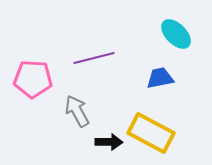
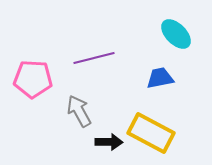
gray arrow: moved 2 px right
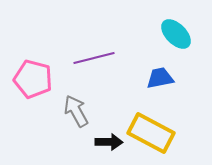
pink pentagon: rotated 12 degrees clockwise
gray arrow: moved 3 px left
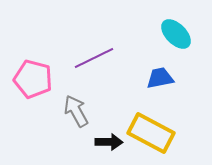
purple line: rotated 12 degrees counterclockwise
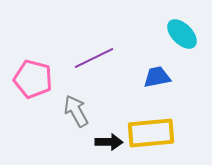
cyan ellipse: moved 6 px right
blue trapezoid: moved 3 px left, 1 px up
yellow rectangle: rotated 33 degrees counterclockwise
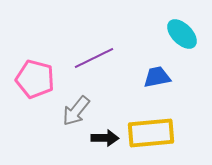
pink pentagon: moved 2 px right
gray arrow: rotated 112 degrees counterclockwise
black arrow: moved 4 px left, 4 px up
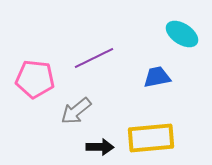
cyan ellipse: rotated 12 degrees counterclockwise
pink pentagon: rotated 9 degrees counterclockwise
gray arrow: rotated 12 degrees clockwise
yellow rectangle: moved 5 px down
black arrow: moved 5 px left, 9 px down
